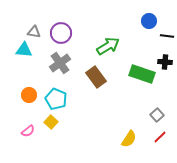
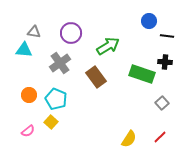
purple circle: moved 10 px right
gray square: moved 5 px right, 12 px up
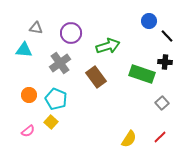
gray triangle: moved 2 px right, 4 px up
black line: rotated 40 degrees clockwise
green arrow: rotated 15 degrees clockwise
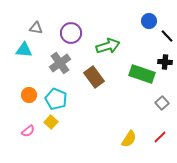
brown rectangle: moved 2 px left
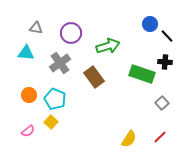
blue circle: moved 1 px right, 3 px down
cyan triangle: moved 2 px right, 3 px down
cyan pentagon: moved 1 px left
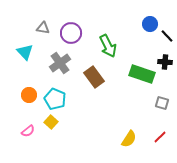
gray triangle: moved 7 px right
green arrow: rotated 80 degrees clockwise
cyan triangle: moved 1 px left, 1 px up; rotated 42 degrees clockwise
gray square: rotated 32 degrees counterclockwise
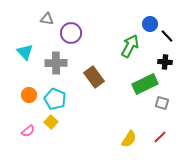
gray triangle: moved 4 px right, 9 px up
green arrow: moved 22 px right; rotated 125 degrees counterclockwise
gray cross: moved 4 px left; rotated 35 degrees clockwise
green rectangle: moved 3 px right, 10 px down; rotated 45 degrees counterclockwise
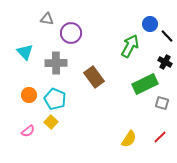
black cross: rotated 24 degrees clockwise
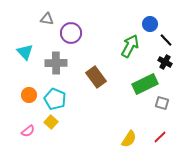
black line: moved 1 px left, 4 px down
brown rectangle: moved 2 px right
